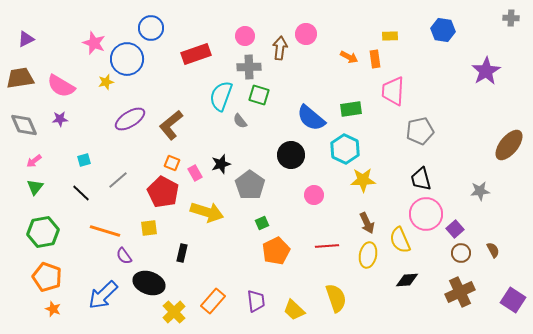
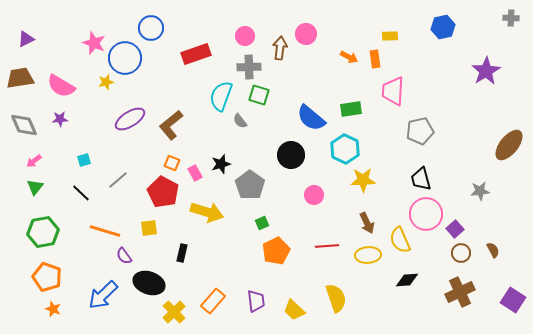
blue hexagon at (443, 30): moved 3 px up; rotated 20 degrees counterclockwise
blue circle at (127, 59): moved 2 px left, 1 px up
yellow ellipse at (368, 255): rotated 75 degrees clockwise
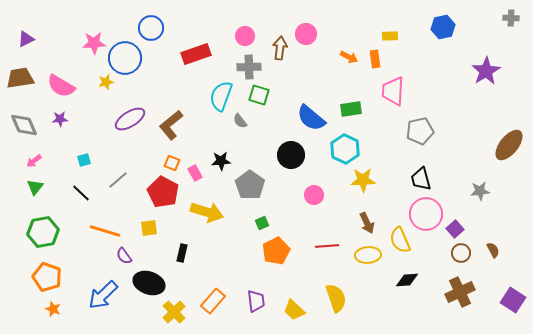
pink star at (94, 43): rotated 25 degrees counterclockwise
black star at (221, 164): moved 3 px up; rotated 12 degrees clockwise
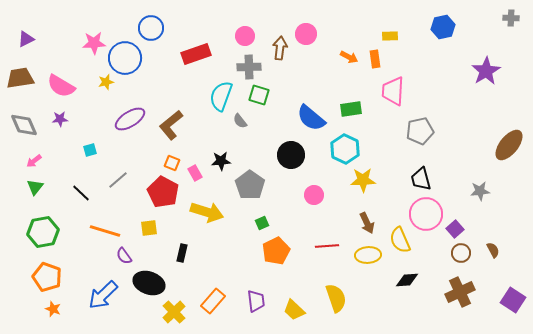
cyan square at (84, 160): moved 6 px right, 10 px up
